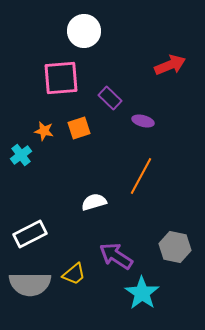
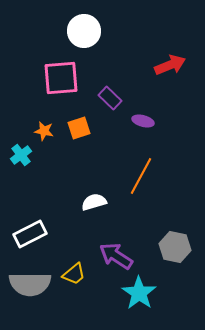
cyan star: moved 3 px left
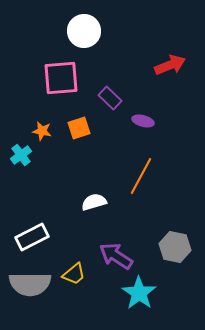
orange star: moved 2 px left
white rectangle: moved 2 px right, 3 px down
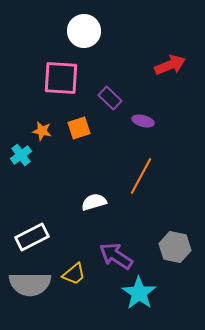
pink square: rotated 9 degrees clockwise
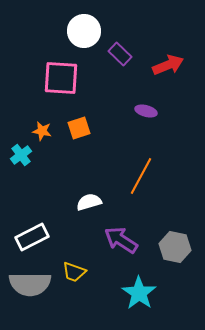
red arrow: moved 2 px left
purple rectangle: moved 10 px right, 44 px up
purple ellipse: moved 3 px right, 10 px up
white semicircle: moved 5 px left
purple arrow: moved 5 px right, 16 px up
yellow trapezoid: moved 2 px up; rotated 60 degrees clockwise
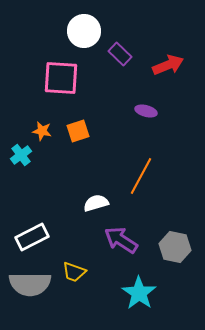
orange square: moved 1 px left, 3 px down
white semicircle: moved 7 px right, 1 px down
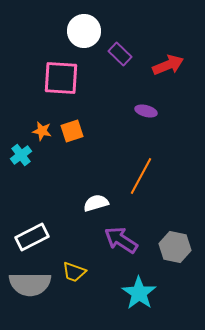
orange square: moved 6 px left
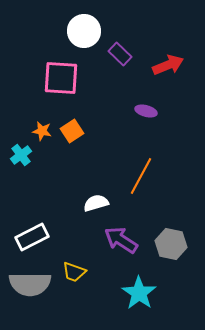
orange square: rotated 15 degrees counterclockwise
gray hexagon: moved 4 px left, 3 px up
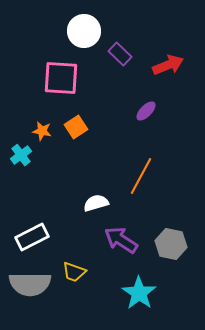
purple ellipse: rotated 60 degrees counterclockwise
orange square: moved 4 px right, 4 px up
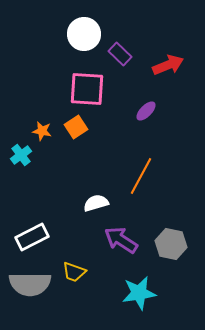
white circle: moved 3 px down
pink square: moved 26 px right, 11 px down
cyan star: rotated 28 degrees clockwise
